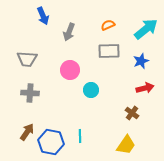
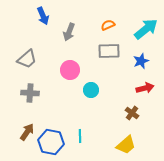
gray trapezoid: rotated 45 degrees counterclockwise
yellow trapezoid: rotated 15 degrees clockwise
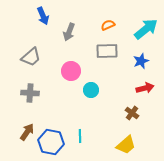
gray rectangle: moved 2 px left
gray trapezoid: moved 4 px right, 2 px up
pink circle: moved 1 px right, 1 px down
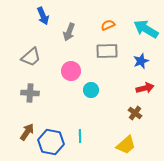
cyan arrow: rotated 110 degrees counterclockwise
brown cross: moved 3 px right
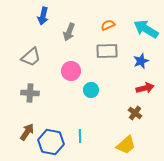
blue arrow: rotated 36 degrees clockwise
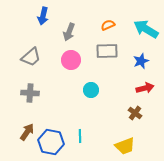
pink circle: moved 11 px up
yellow trapezoid: moved 1 px left, 1 px down; rotated 20 degrees clockwise
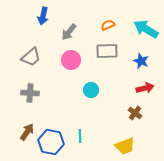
gray arrow: rotated 18 degrees clockwise
blue star: rotated 28 degrees counterclockwise
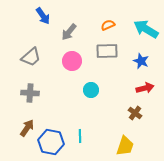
blue arrow: rotated 48 degrees counterclockwise
pink circle: moved 1 px right, 1 px down
brown arrow: moved 4 px up
yellow trapezoid: rotated 50 degrees counterclockwise
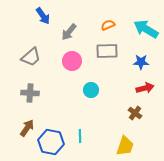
blue star: moved 1 px down; rotated 21 degrees counterclockwise
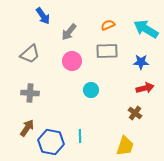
gray trapezoid: moved 1 px left, 3 px up
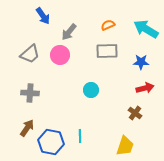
pink circle: moved 12 px left, 6 px up
